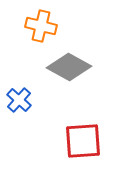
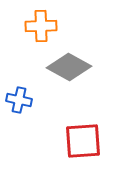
orange cross: rotated 16 degrees counterclockwise
blue cross: rotated 30 degrees counterclockwise
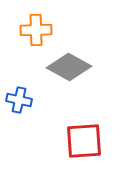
orange cross: moved 5 px left, 4 px down
red square: moved 1 px right
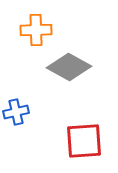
blue cross: moved 3 px left, 12 px down; rotated 25 degrees counterclockwise
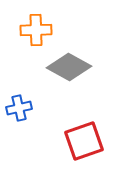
blue cross: moved 3 px right, 4 px up
red square: rotated 15 degrees counterclockwise
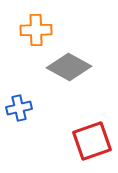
red square: moved 8 px right
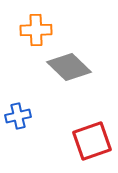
gray diamond: rotated 15 degrees clockwise
blue cross: moved 1 px left, 8 px down
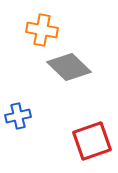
orange cross: moved 6 px right; rotated 12 degrees clockwise
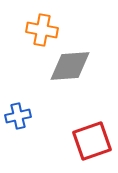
gray diamond: moved 1 px right, 1 px up; rotated 48 degrees counterclockwise
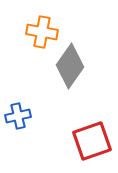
orange cross: moved 2 px down
gray diamond: rotated 51 degrees counterclockwise
